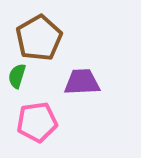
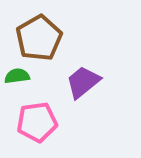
green semicircle: rotated 65 degrees clockwise
purple trapezoid: moved 1 px right; rotated 36 degrees counterclockwise
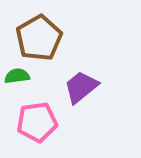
purple trapezoid: moved 2 px left, 5 px down
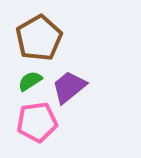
green semicircle: moved 13 px right, 5 px down; rotated 25 degrees counterclockwise
purple trapezoid: moved 12 px left
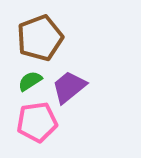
brown pentagon: moved 1 px right; rotated 9 degrees clockwise
